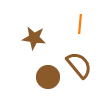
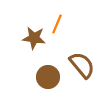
orange line: moved 23 px left; rotated 18 degrees clockwise
brown semicircle: moved 3 px right
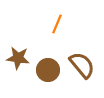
brown star: moved 16 px left, 20 px down
brown circle: moved 7 px up
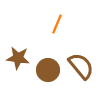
brown semicircle: moved 1 px left, 1 px down
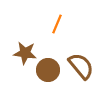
brown star: moved 7 px right, 5 px up
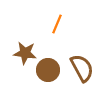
brown semicircle: moved 1 px right, 2 px down; rotated 12 degrees clockwise
